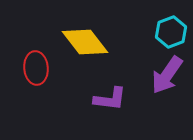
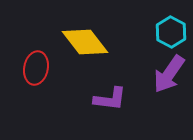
cyan hexagon: rotated 12 degrees counterclockwise
red ellipse: rotated 16 degrees clockwise
purple arrow: moved 2 px right, 1 px up
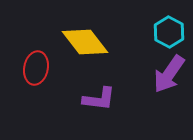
cyan hexagon: moved 2 px left
purple L-shape: moved 11 px left
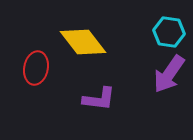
cyan hexagon: rotated 20 degrees counterclockwise
yellow diamond: moved 2 px left
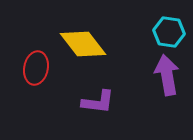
yellow diamond: moved 2 px down
purple arrow: moved 2 px left, 1 px down; rotated 135 degrees clockwise
purple L-shape: moved 1 px left, 3 px down
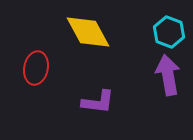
cyan hexagon: rotated 12 degrees clockwise
yellow diamond: moved 5 px right, 12 px up; rotated 9 degrees clockwise
purple arrow: moved 1 px right
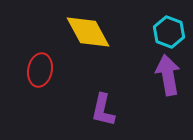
red ellipse: moved 4 px right, 2 px down
purple L-shape: moved 5 px right, 8 px down; rotated 96 degrees clockwise
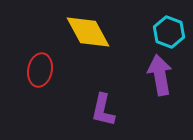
purple arrow: moved 8 px left
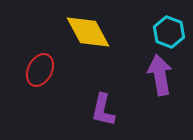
red ellipse: rotated 16 degrees clockwise
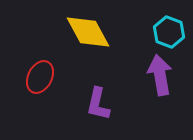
red ellipse: moved 7 px down
purple L-shape: moved 5 px left, 6 px up
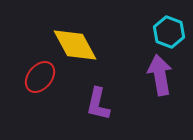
yellow diamond: moved 13 px left, 13 px down
red ellipse: rotated 12 degrees clockwise
